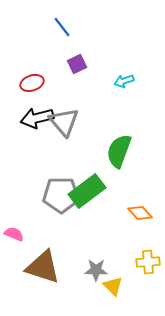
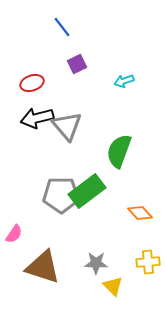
gray triangle: moved 3 px right, 4 px down
pink semicircle: rotated 102 degrees clockwise
gray star: moved 7 px up
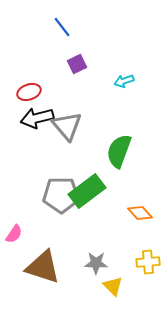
red ellipse: moved 3 px left, 9 px down
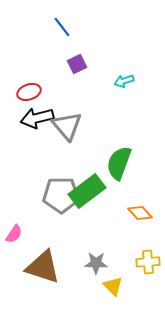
green semicircle: moved 12 px down
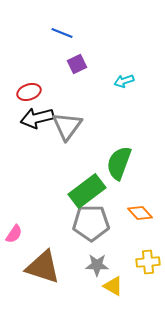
blue line: moved 6 px down; rotated 30 degrees counterclockwise
gray triangle: rotated 16 degrees clockwise
gray pentagon: moved 30 px right, 28 px down
gray star: moved 1 px right, 2 px down
yellow triangle: rotated 15 degrees counterclockwise
